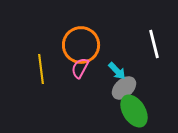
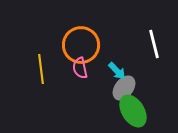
pink semicircle: rotated 40 degrees counterclockwise
gray ellipse: rotated 10 degrees counterclockwise
green ellipse: moved 1 px left
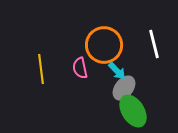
orange circle: moved 23 px right
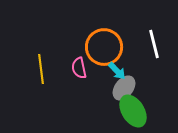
orange circle: moved 2 px down
pink semicircle: moved 1 px left
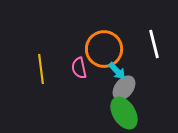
orange circle: moved 2 px down
green ellipse: moved 9 px left, 2 px down
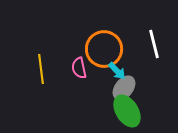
green ellipse: moved 3 px right, 2 px up
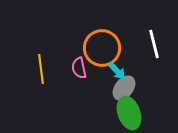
orange circle: moved 2 px left, 1 px up
green ellipse: moved 2 px right, 2 px down; rotated 12 degrees clockwise
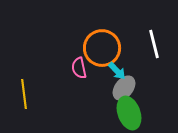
yellow line: moved 17 px left, 25 px down
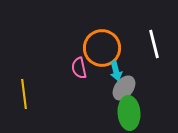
cyan arrow: moved 1 px left; rotated 30 degrees clockwise
green ellipse: rotated 16 degrees clockwise
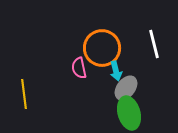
gray ellipse: moved 2 px right
green ellipse: rotated 12 degrees counterclockwise
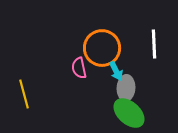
white line: rotated 12 degrees clockwise
cyan arrow: rotated 12 degrees counterclockwise
gray ellipse: rotated 35 degrees counterclockwise
yellow line: rotated 8 degrees counterclockwise
green ellipse: rotated 32 degrees counterclockwise
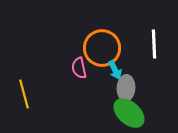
cyan arrow: moved 1 px left, 1 px up
